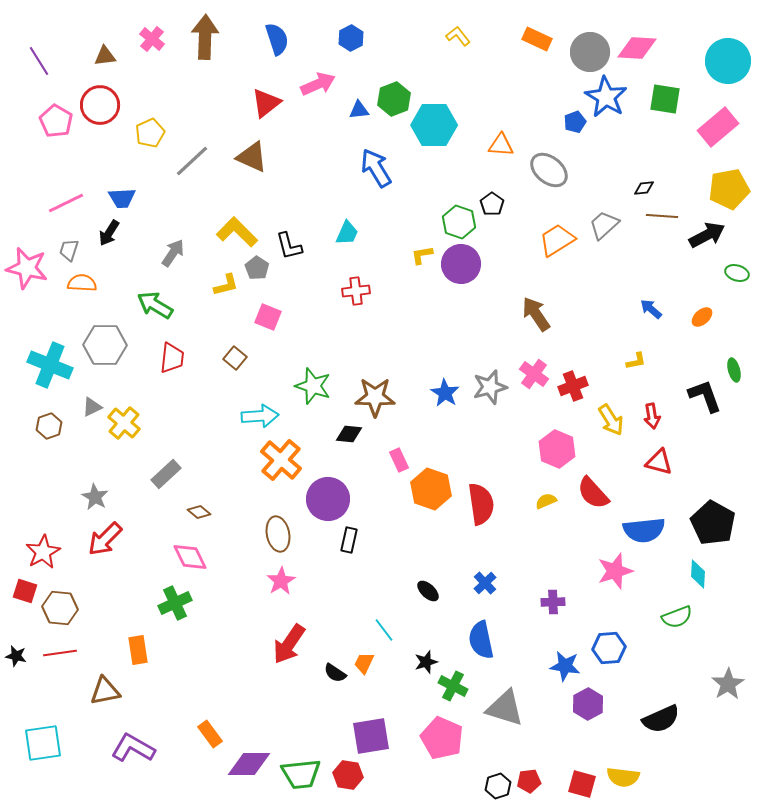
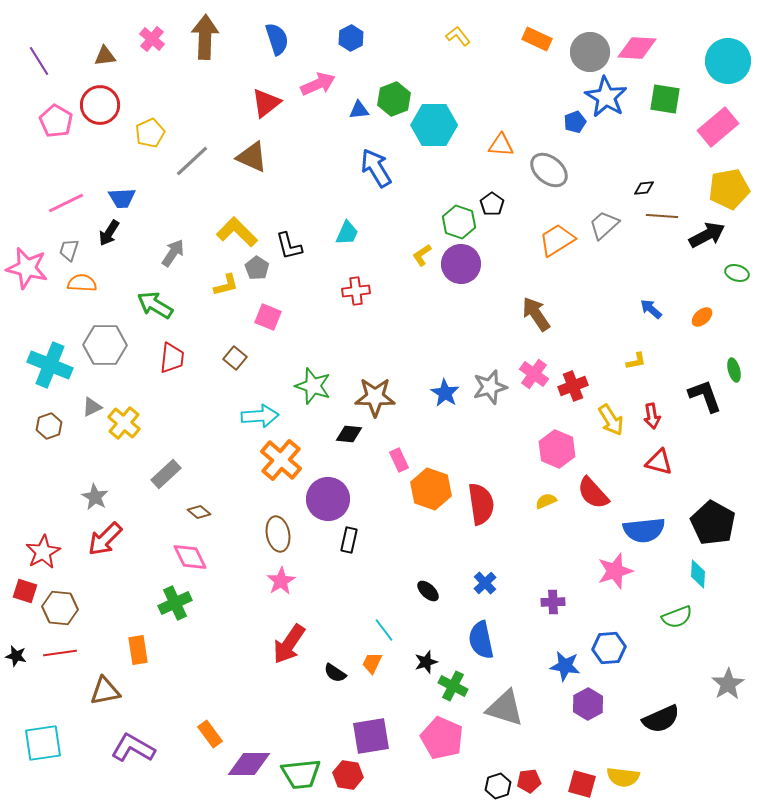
yellow L-shape at (422, 255): rotated 25 degrees counterclockwise
orange trapezoid at (364, 663): moved 8 px right
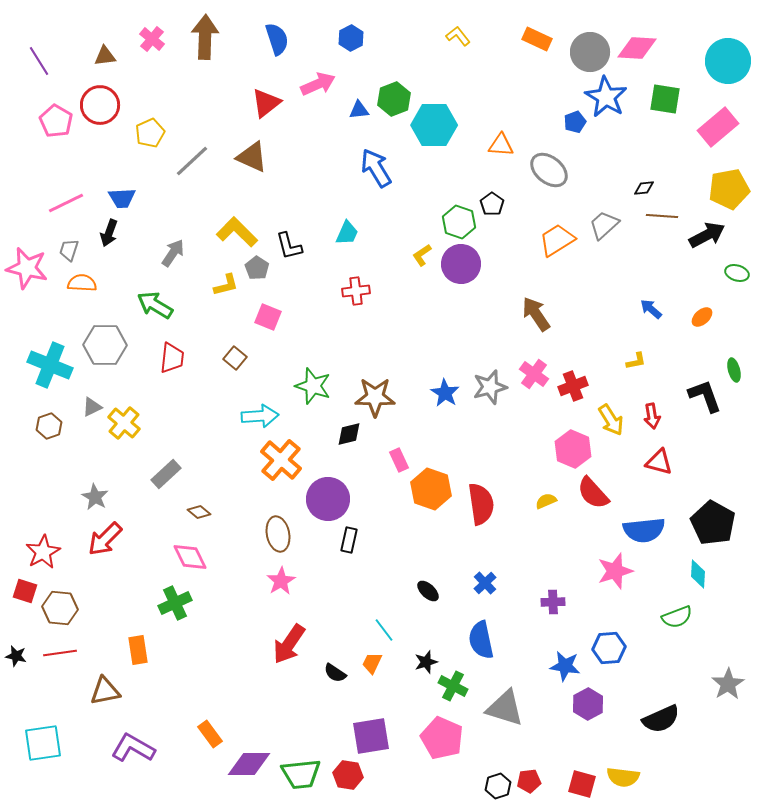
black arrow at (109, 233): rotated 12 degrees counterclockwise
black diamond at (349, 434): rotated 20 degrees counterclockwise
pink hexagon at (557, 449): moved 16 px right
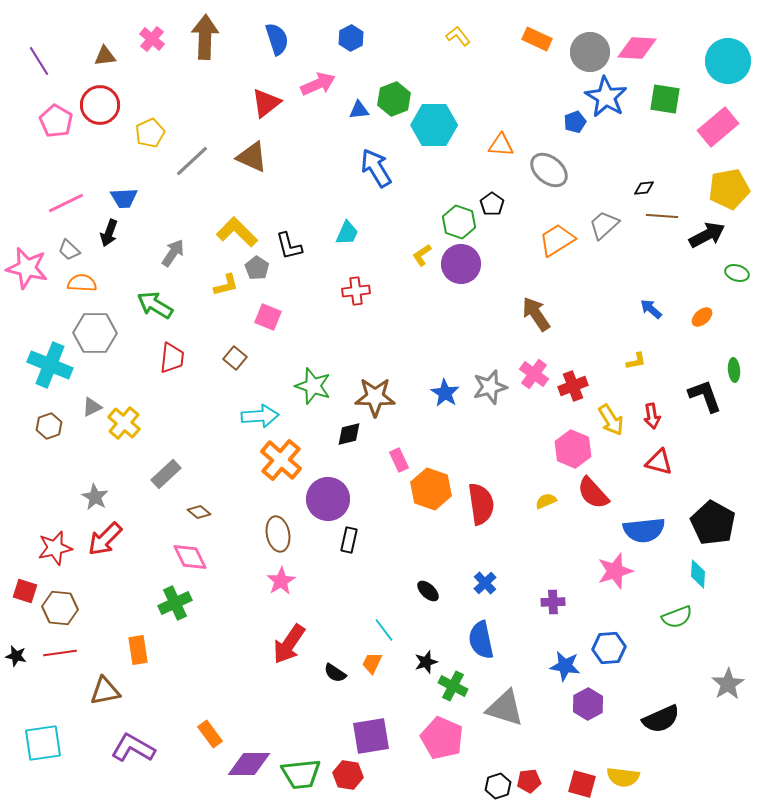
blue trapezoid at (122, 198): moved 2 px right
gray trapezoid at (69, 250): rotated 65 degrees counterclockwise
gray hexagon at (105, 345): moved 10 px left, 12 px up
green ellipse at (734, 370): rotated 10 degrees clockwise
red star at (43, 552): moved 12 px right, 4 px up; rotated 16 degrees clockwise
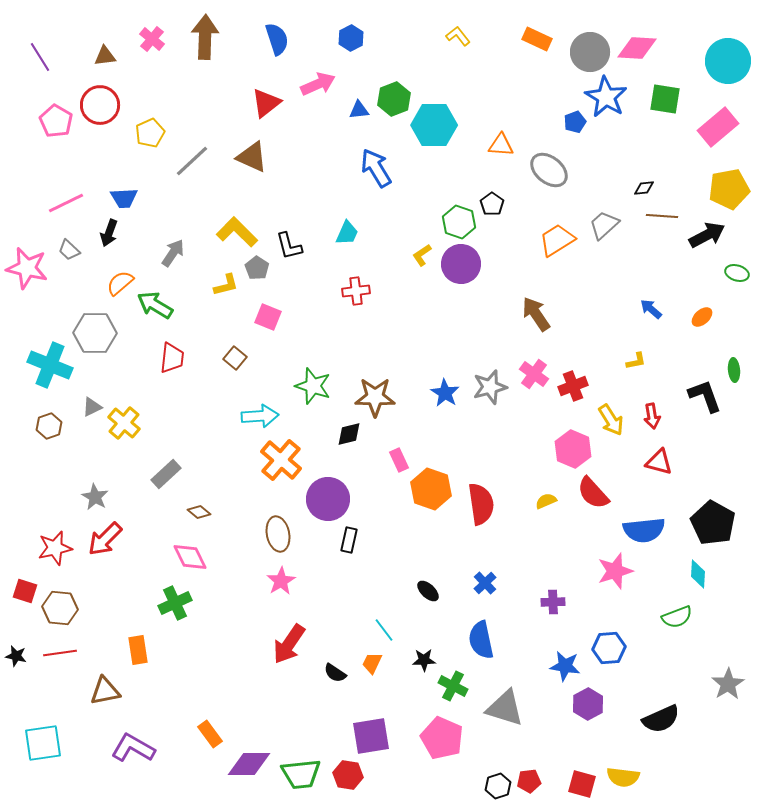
purple line at (39, 61): moved 1 px right, 4 px up
orange semicircle at (82, 283): moved 38 px right; rotated 44 degrees counterclockwise
black star at (426, 662): moved 2 px left, 2 px up; rotated 15 degrees clockwise
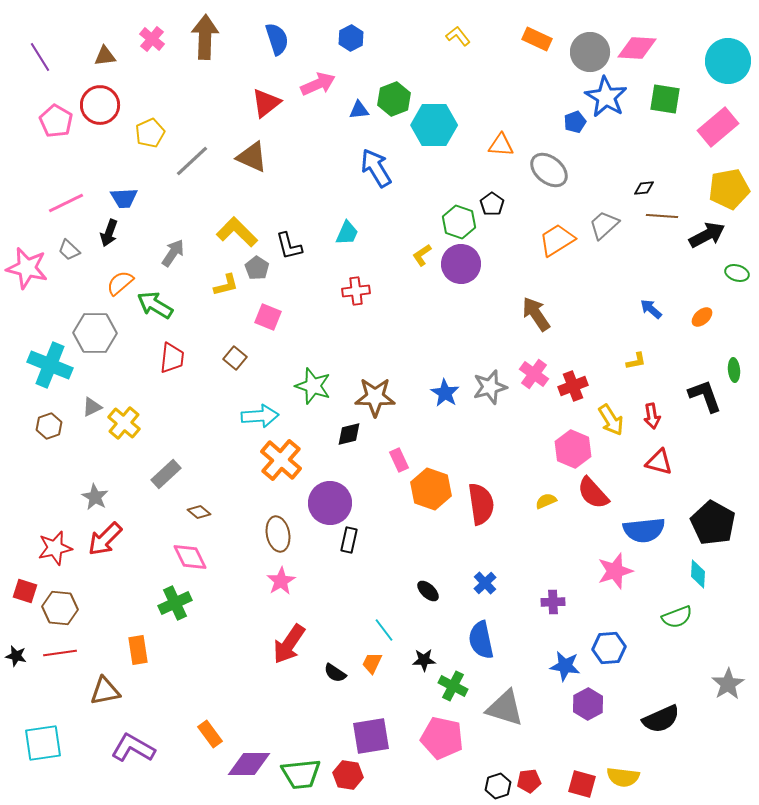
purple circle at (328, 499): moved 2 px right, 4 px down
pink pentagon at (442, 738): rotated 12 degrees counterclockwise
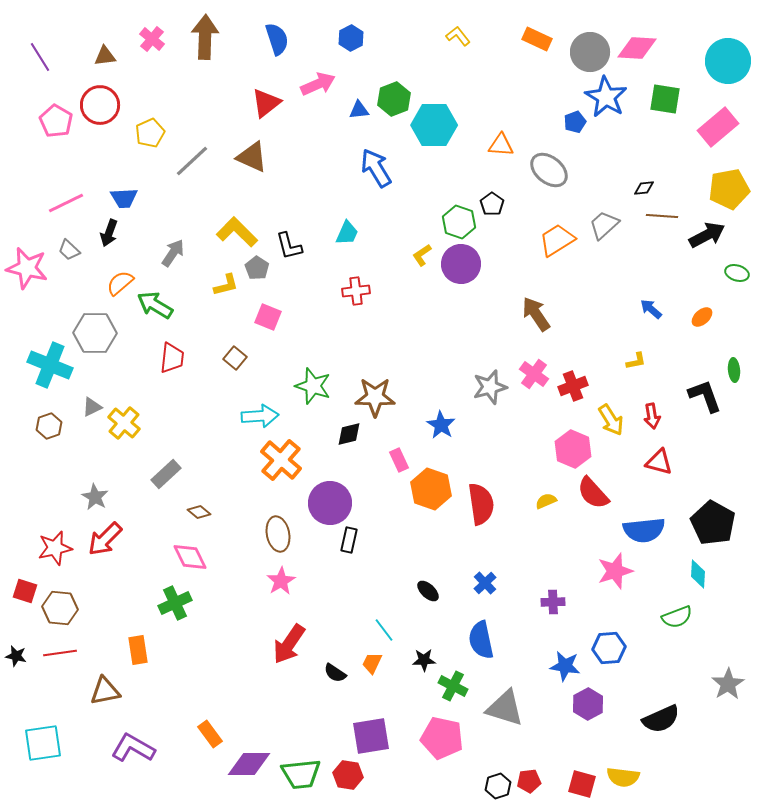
blue star at (445, 393): moved 4 px left, 32 px down
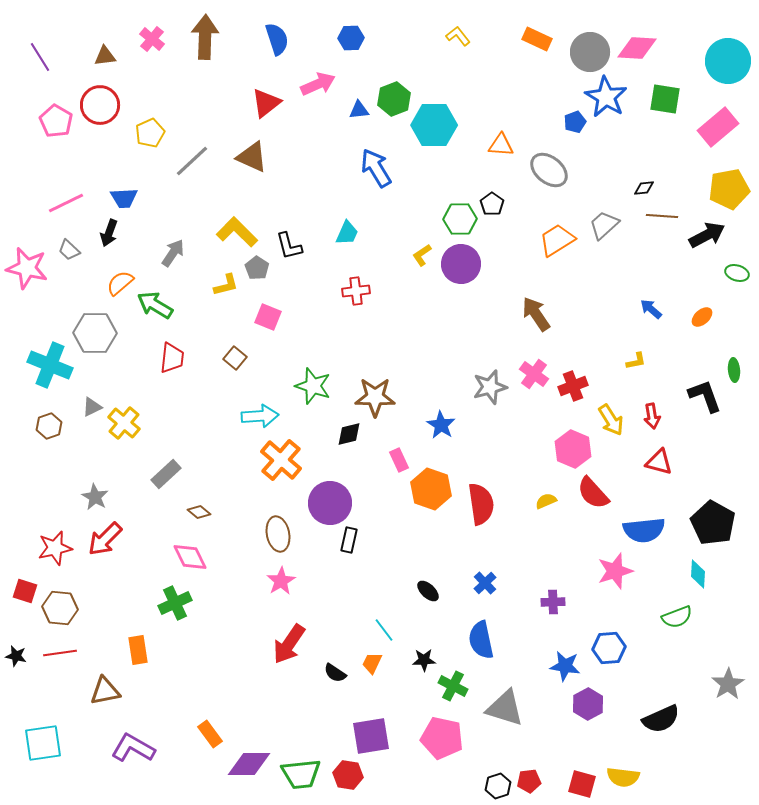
blue hexagon at (351, 38): rotated 25 degrees clockwise
green hexagon at (459, 222): moved 1 px right, 3 px up; rotated 20 degrees counterclockwise
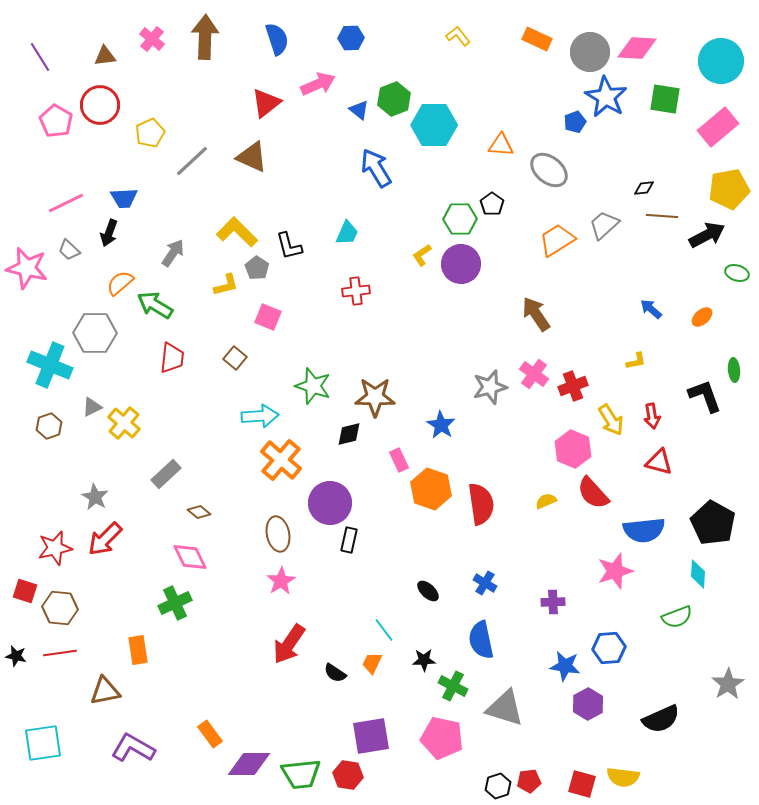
cyan circle at (728, 61): moved 7 px left
blue triangle at (359, 110): rotated 45 degrees clockwise
blue cross at (485, 583): rotated 15 degrees counterclockwise
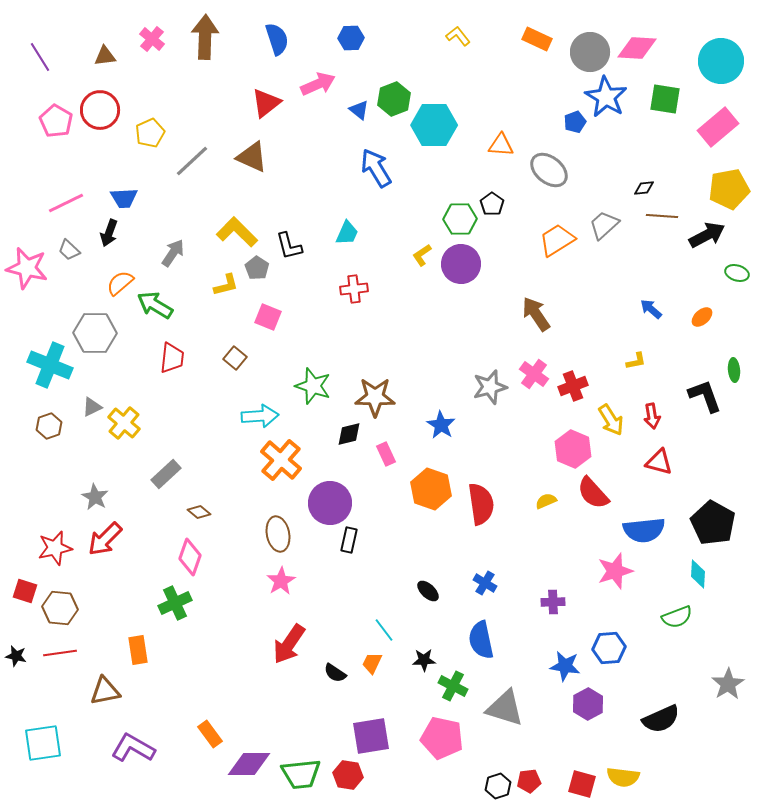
red circle at (100, 105): moved 5 px down
red cross at (356, 291): moved 2 px left, 2 px up
pink rectangle at (399, 460): moved 13 px left, 6 px up
pink diamond at (190, 557): rotated 45 degrees clockwise
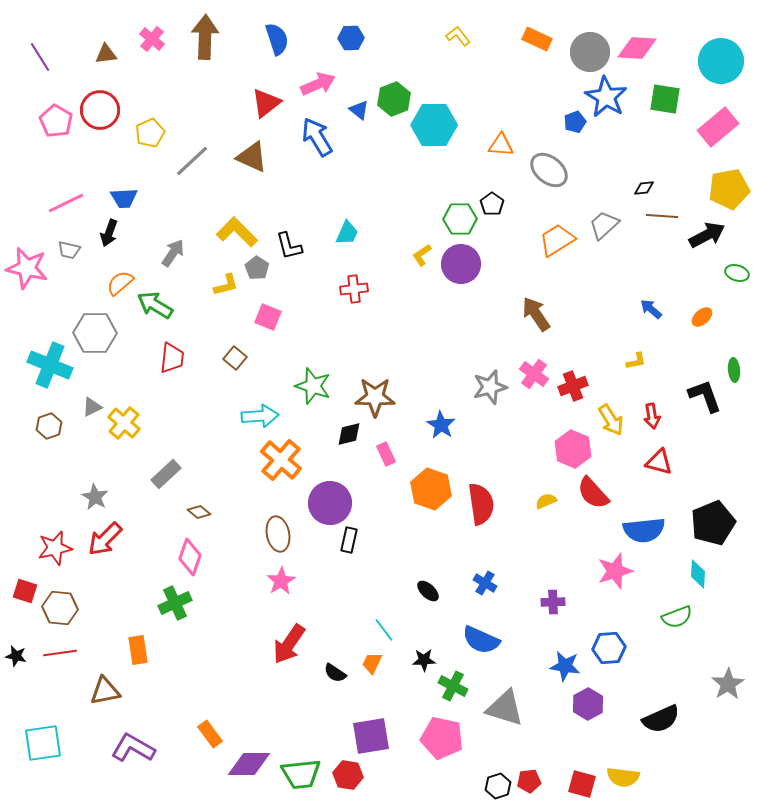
brown triangle at (105, 56): moved 1 px right, 2 px up
blue arrow at (376, 168): moved 59 px left, 31 px up
gray trapezoid at (69, 250): rotated 30 degrees counterclockwise
black pentagon at (713, 523): rotated 21 degrees clockwise
blue semicircle at (481, 640): rotated 54 degrees counterclockwise
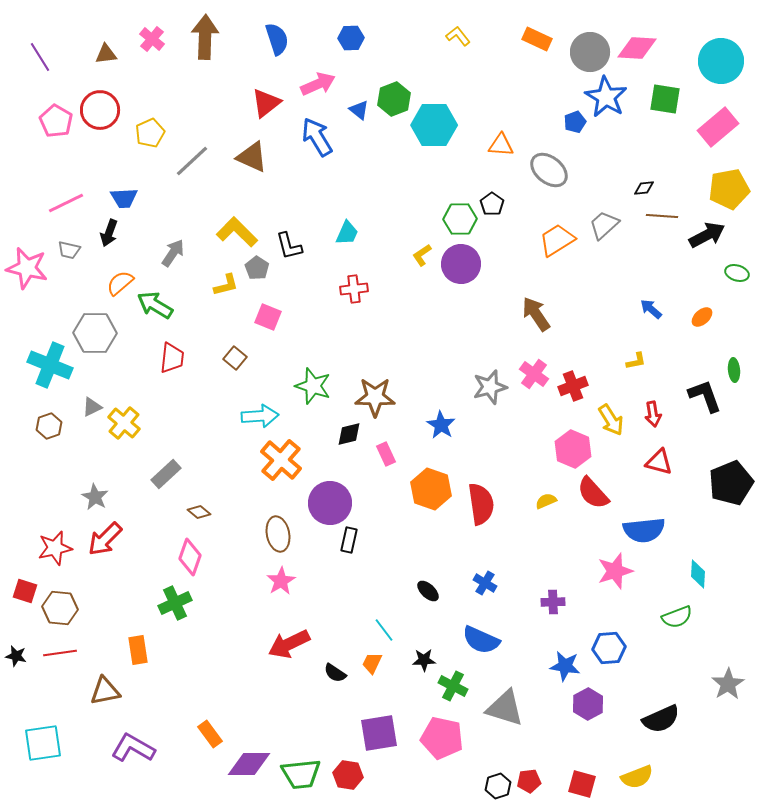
red arrow at (652, 416): moved 1 px right, 2 px up
black pentagon at (713, 523): moved 18 px right, 40 px up
red arrow at (289, 644): rotated 30 degrees clockwise
purple square at (371, 736): moved 8 px right, 3 px up
yellow semicircle at (623, 777): moved 14 px right; rotated 28 degrees counterclockwise
